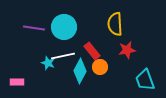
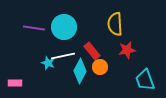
pink rectangle: moved 2 px left, 1 px down
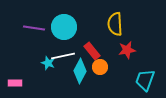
cyan trapezoid: rotated 40 degrees clockwise
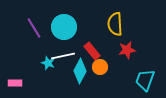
purple line: rotated 50 degrees clockwise
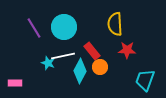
red star: rotated 12 degrees clockwise
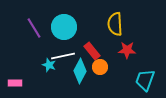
cyan star: moved 1 px right, 2 px down
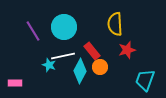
purple line: moved 1 px left, 3 px down
red star: rotated 18 degrees counterclockwise
